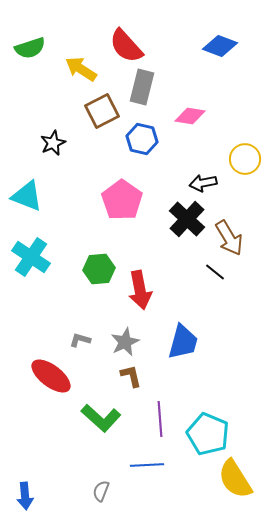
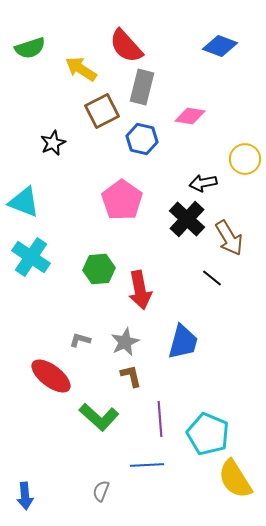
cyan triangle: moved 3 px left, 6 px down
black line: moved 3 px left, 6 px down
green L-shape: moved 2 px left, 1 px up
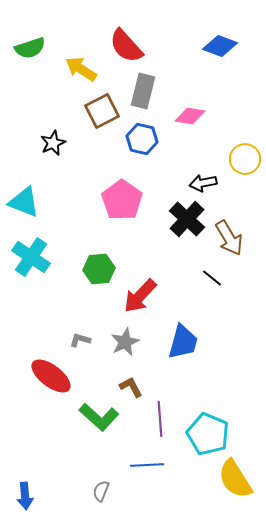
gray rectangle: moved 1 px right, 4 px down
red arrow: moved 6 px down; rotated 54 degrees clockwise
brown L-shape: moved 11 px down; rotated 15 degrees counterclockwise
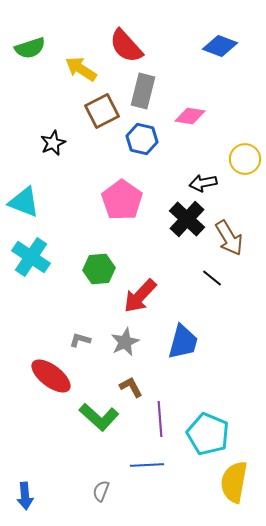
yellow semicircle: moved 1 px left, 3 px down; rotated 42 degrees clockwise
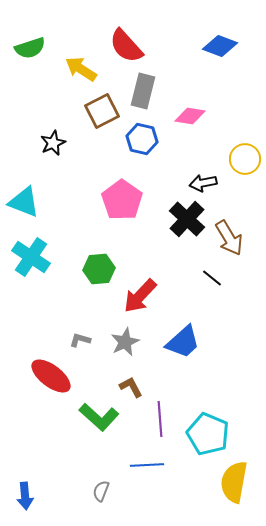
blue trapezoid: rotated 33 degrees clockwise
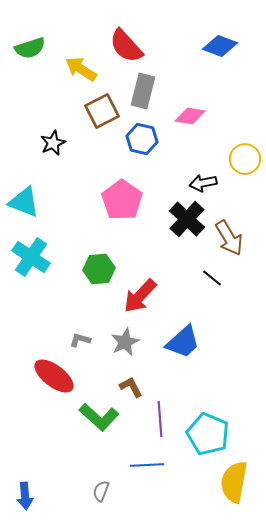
red ellipse: moved 3 px right
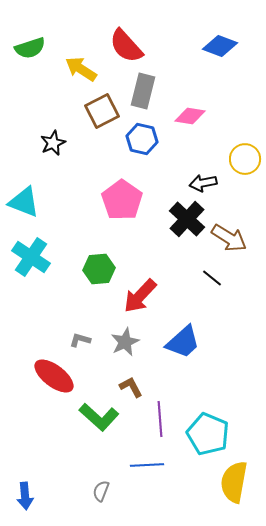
brown arrow: rotated 27 degrees counterclockwise
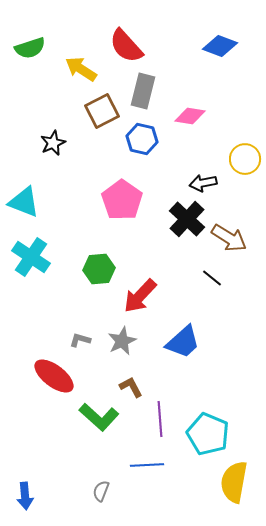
gray star: moved 3 px left, 1 px up
